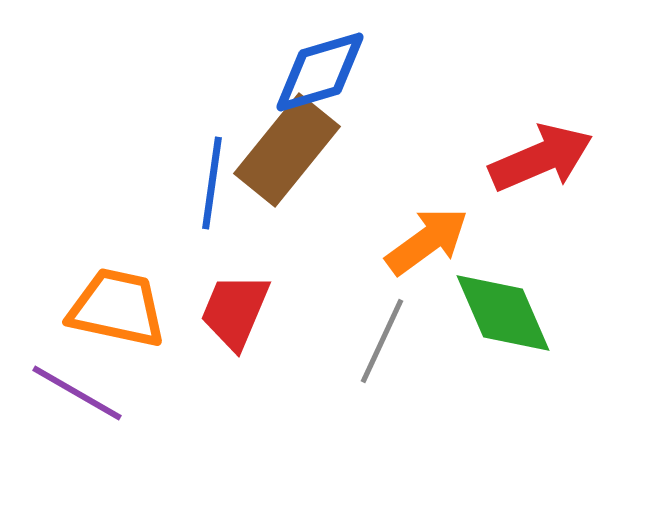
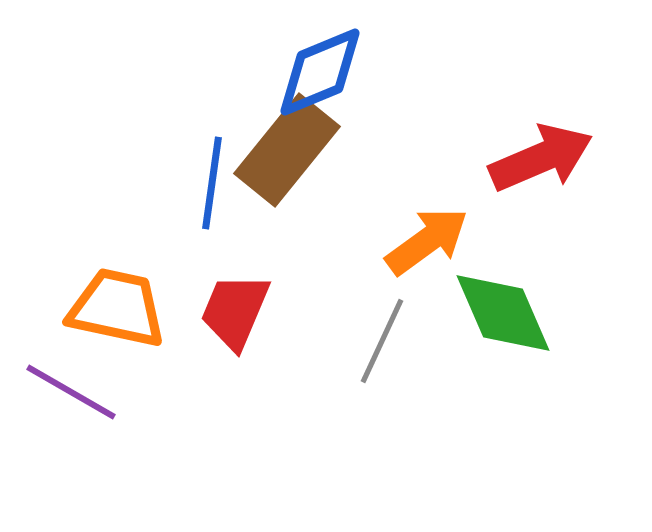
blue diamond: rotated 6 degrees counterclockwise
purple line: moved 6 px left, 1 px up
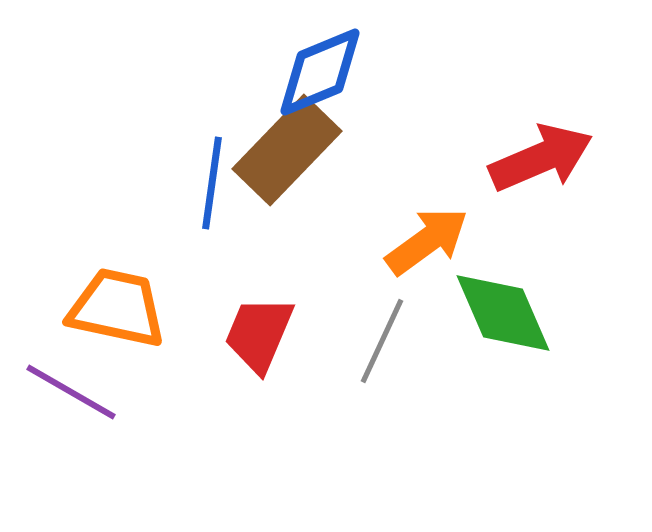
brown rectangle: rotated 5 degrees clockwise
red trapezoid: moved 24 px right, 23 px down
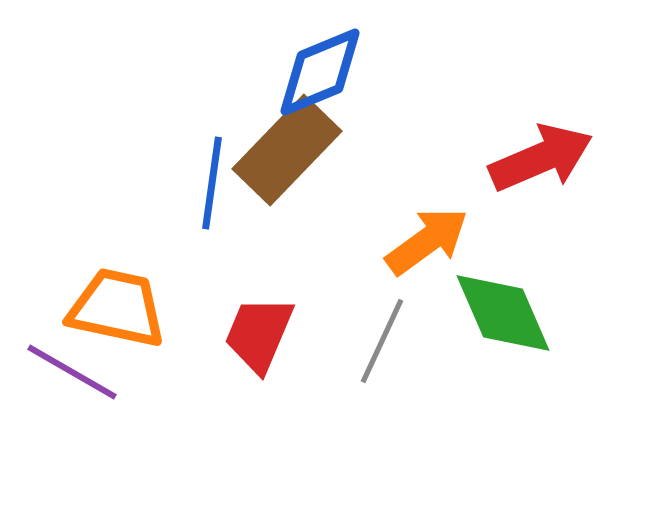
purple line: moved 1 px right, 20 px up
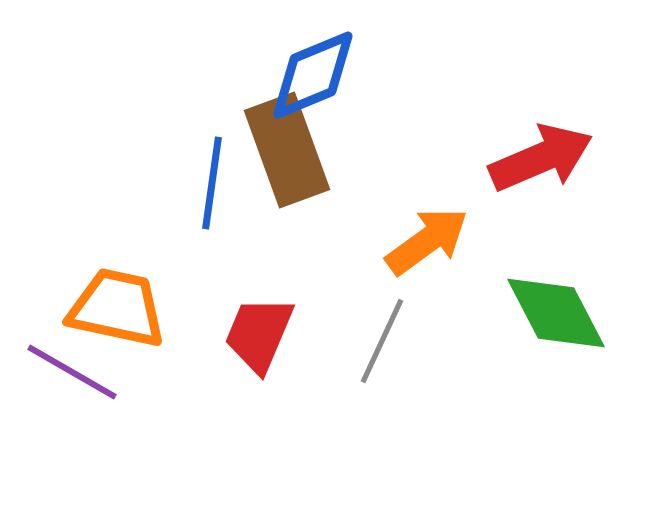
blue diamond: moved 7 px left, 3 px down
brown rectangle: rotated 64 degrees counterclockwise
green diamond: moved 53 px right; rotated 4 degrees counterclockwise
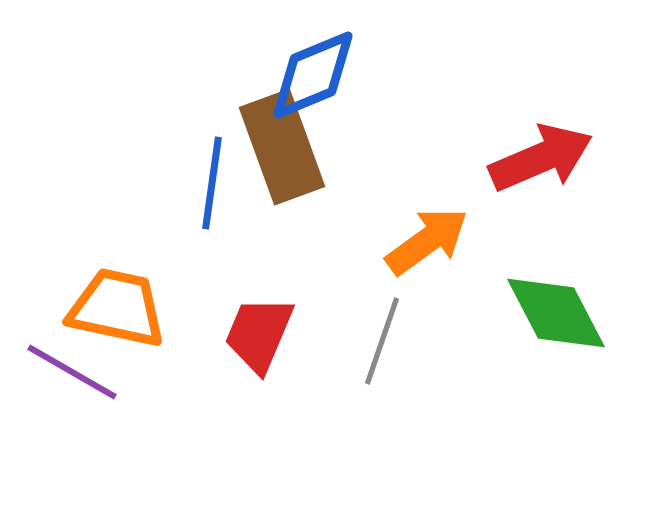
brown rectangle: moved 5 px left, 3 px up
gray line: rotated 6 degrees counterclockwise
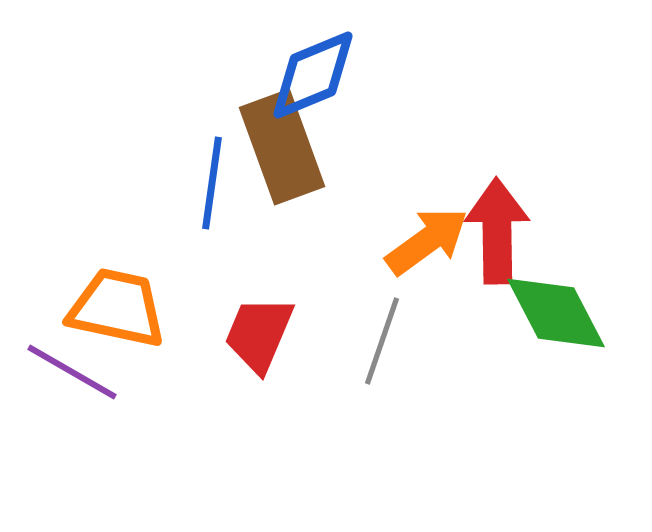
red arrow: moved 44 px left, 73 px down; rotated 68 degrees counterclockwise
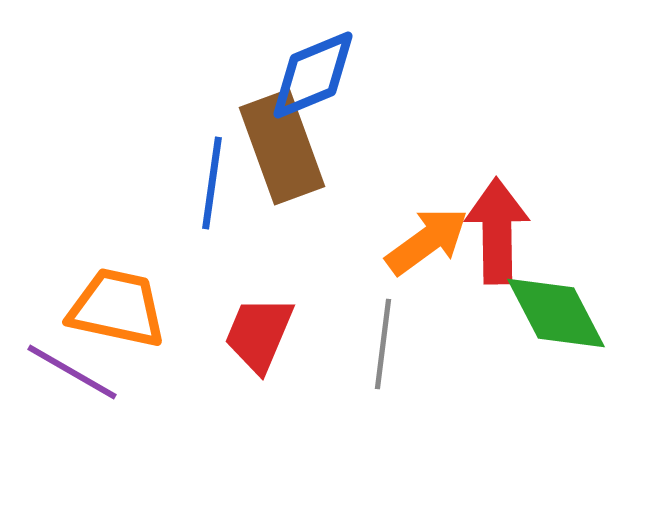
gray line: moved 1 px right, 3 px down; rotated 12 degrees counterclockwise
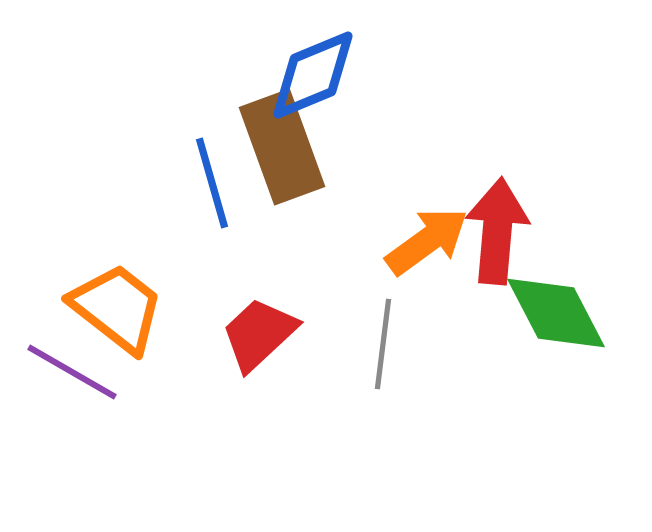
blue line: rotated 24 degrees counterclockwise
red arrow: rotated 6 degrees clockwise
orange trapezoid: rotated 26 degrees clockwise
red trapezoid: rotated 24 degrees clockwise
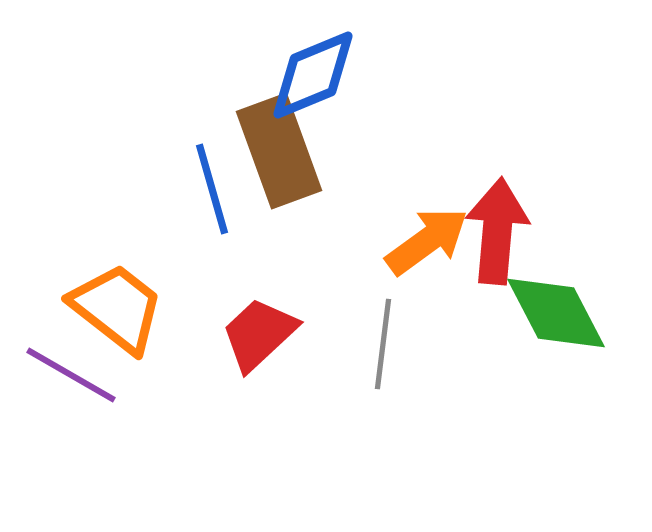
brown rectangle: moved 3 px left, 4 px down
blue line: moved 6 px down
purple line: moved 1 px left, 3 px down
